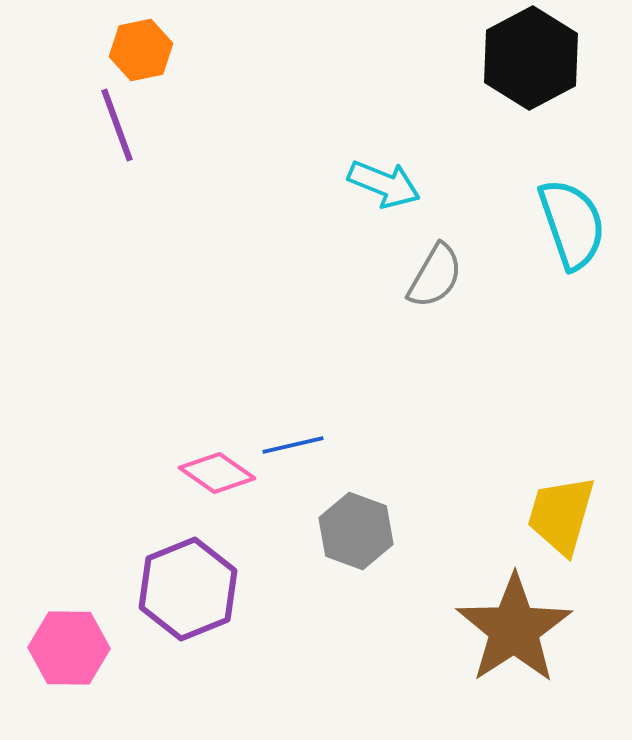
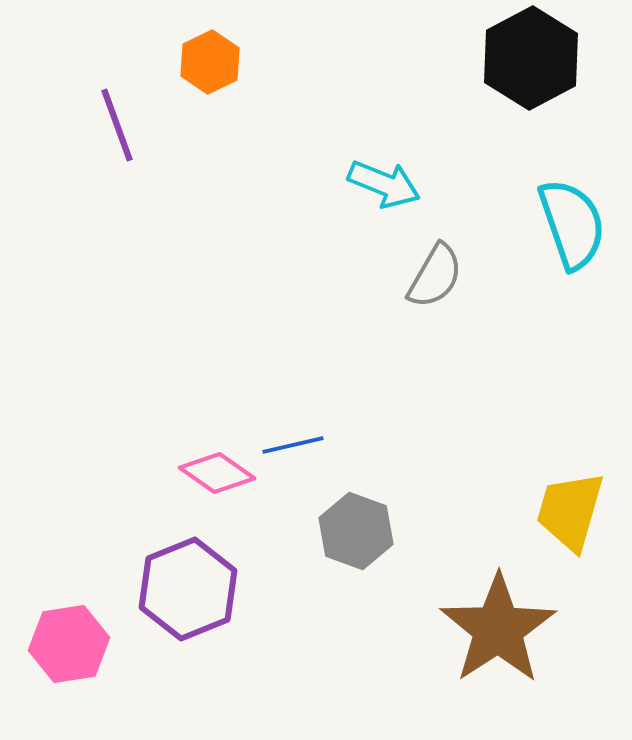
orange hexagon: moved 69 px right, 12 px down; rotated 14 degrees counterclockwise
yellow trapezoid: moved 9 px right, 4 px up
brown star: moved 16 px left
pink hexagon: moved 4 px up; rotated 10 degrees counterclockwise
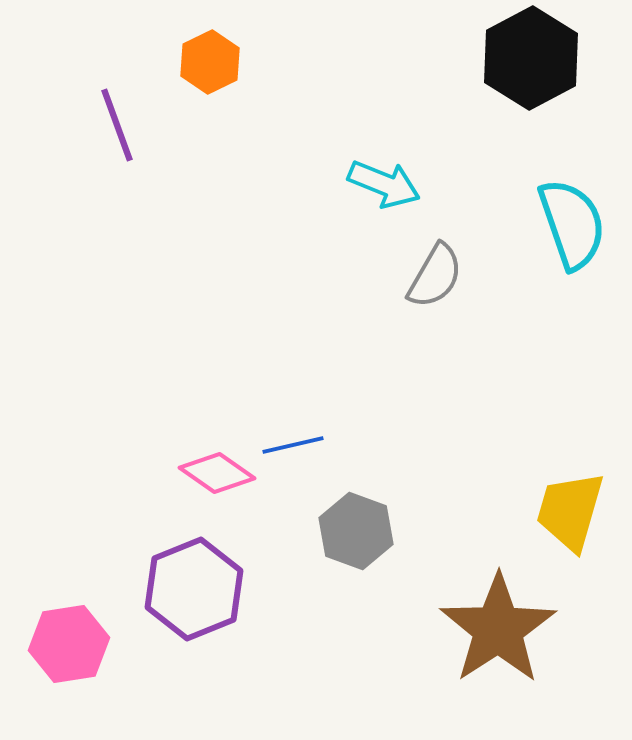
purple hexagon: moved 6 px right
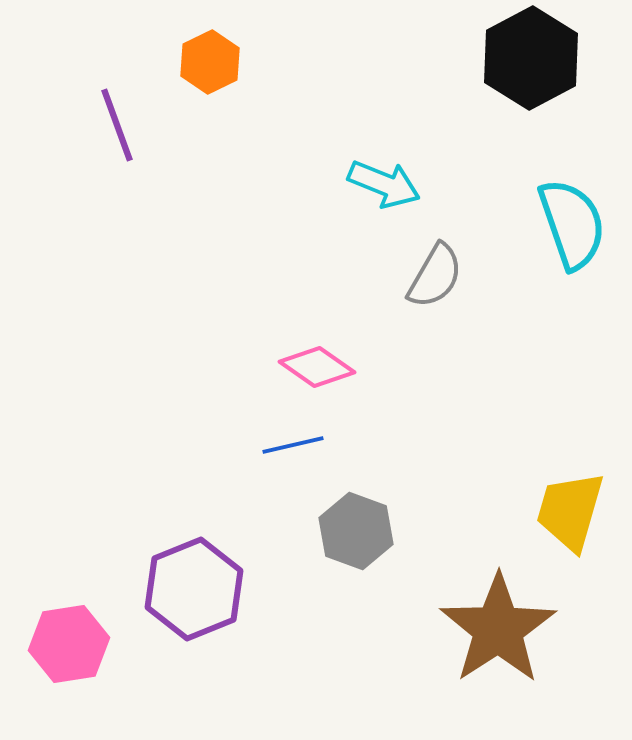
pink diamond: moved 100 px right, 106 px up
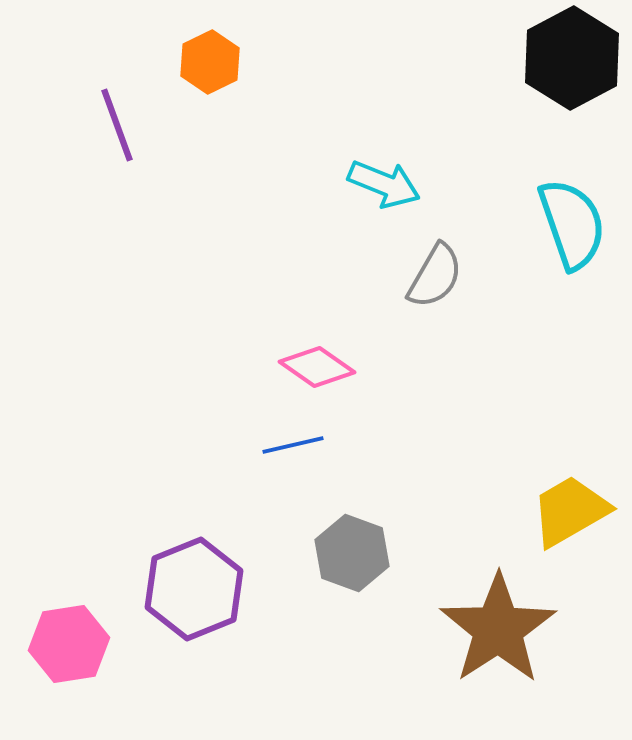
black hexagon: moved 41 px right
yellow trapezoid: rotated 44 degrees clockwise
gray hexagon: moved 4 px left, 22 px down
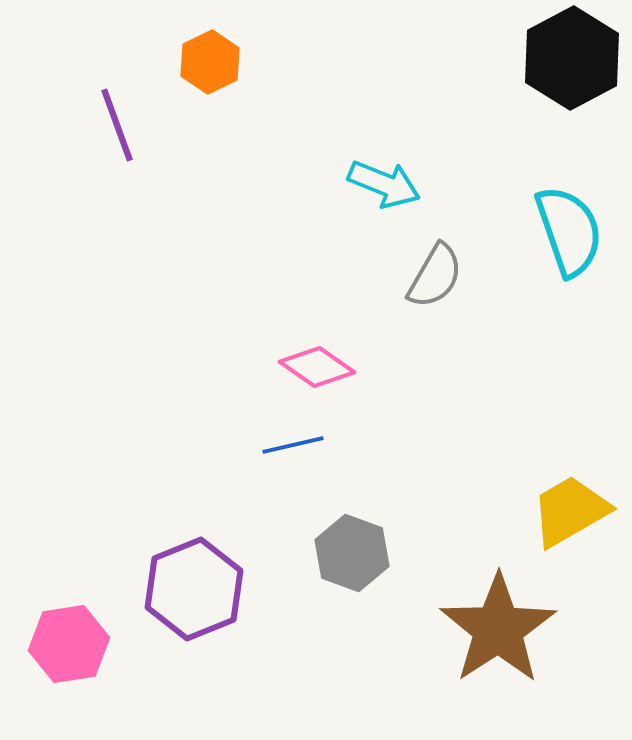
cyan semicircle: moved 3 px left, 7 px down
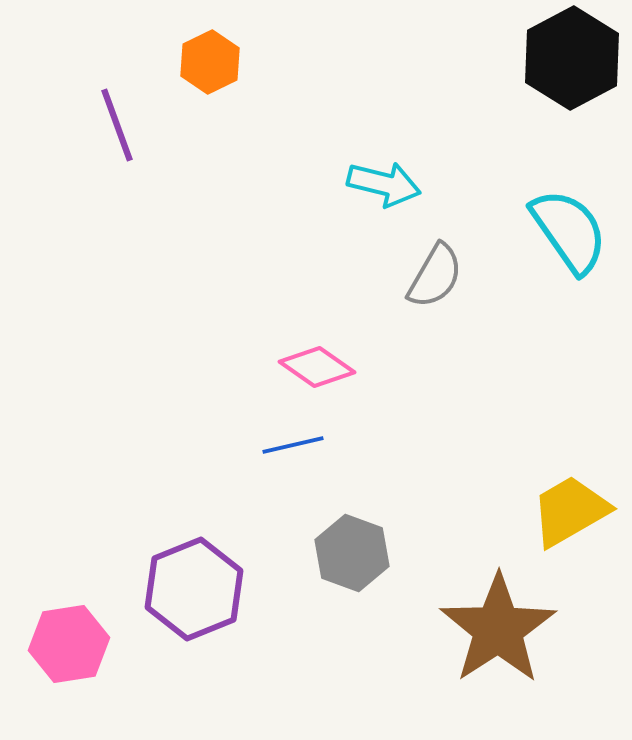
cyan arrow: rotated 8 degrees counterclockwise
cyan semicircle: rotated 16 degrees counterclockwise
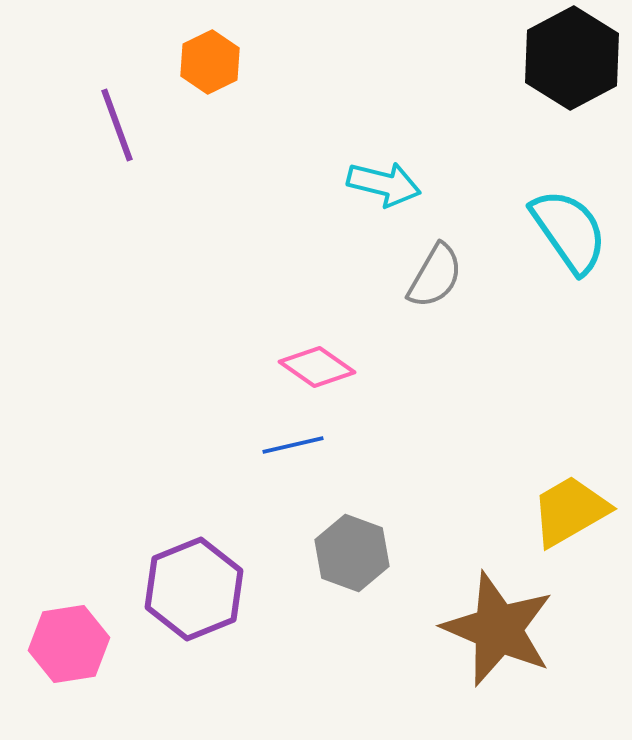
brown star: rotated 16 degrees counterclockwise
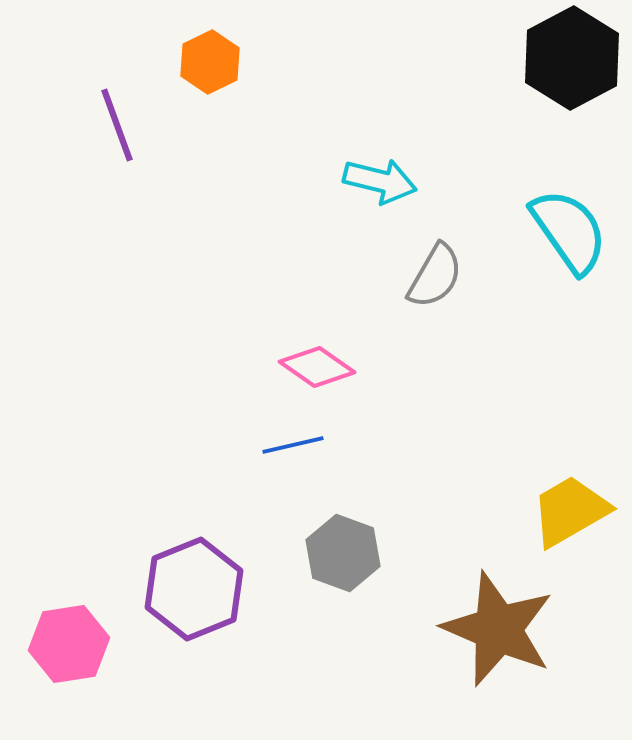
cyan arrow: moved 4 px left, 3 px up
gray hexagon: moved 9 px left
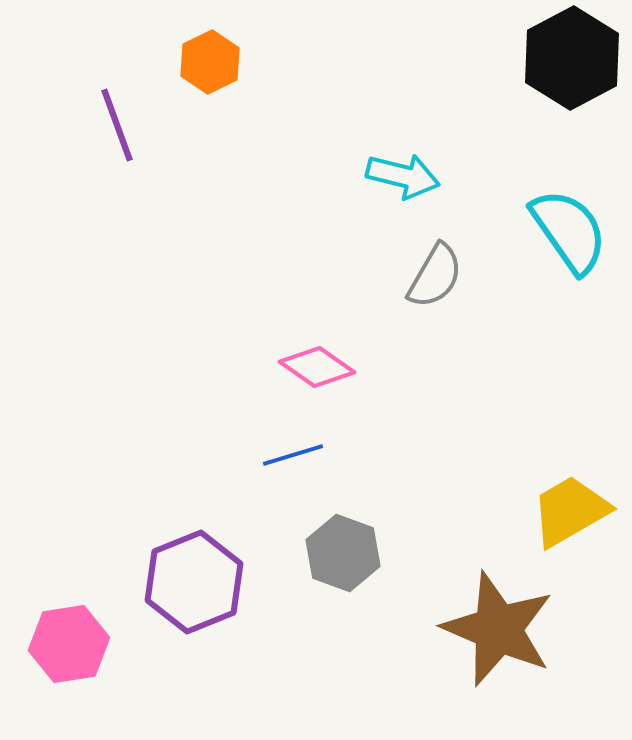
cyan arrow: moved 23 px right, 5 px up
blue line: moved 10 px down; rotated 4 degrees counterclockwise
purple hexagon: moved 7 px up
